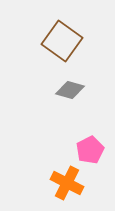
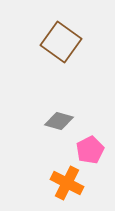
brown square: moved 1 px left, 1 px down
gray diamond: moved 11 px left, 31 px down
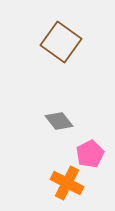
gray diamond: rotated 36 degrees clockwise
pink pentagon: moved 4 px down
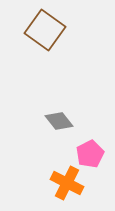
brown square: moved 16 px left, 12 px up
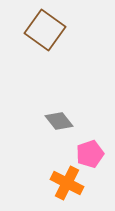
pink pentagon: rotated 8 degrees clockwise
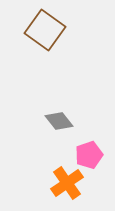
pink pentagon: moved 1 px left, 1 px down
orange cross: rotated 28 degrees clockwise
